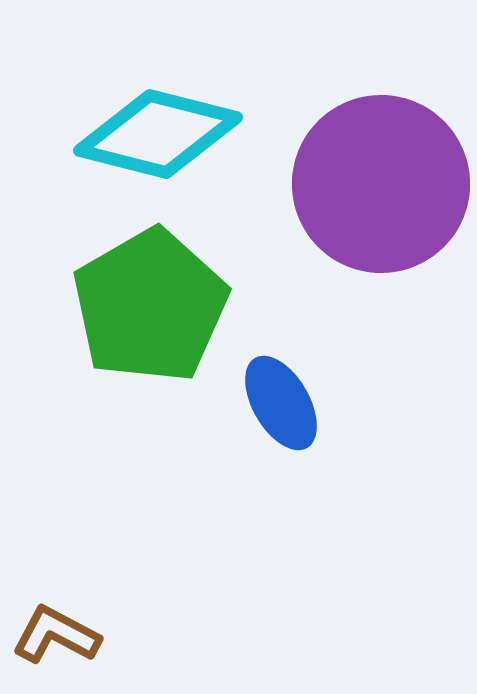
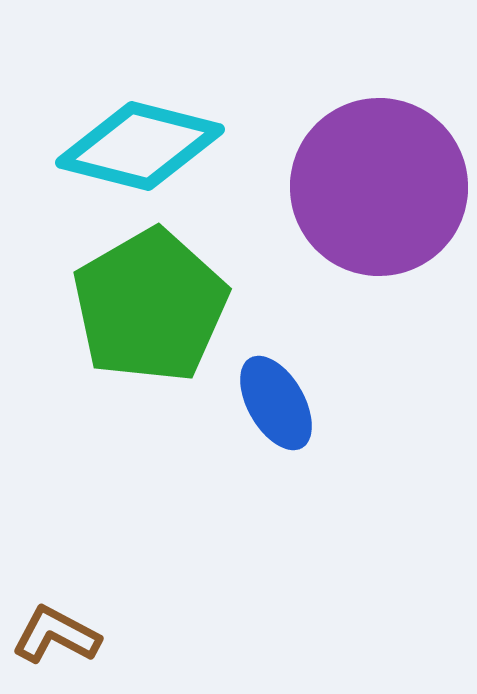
cyan diamond: moved 18 px left, 12 px down
purple circle: moved 2 px left, 3 px down
blue ellipse: moved 5 px left
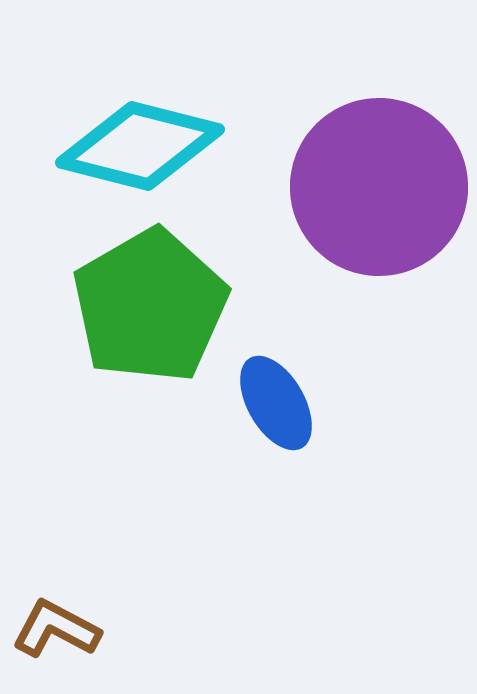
brown L-shape: moved 6 px up
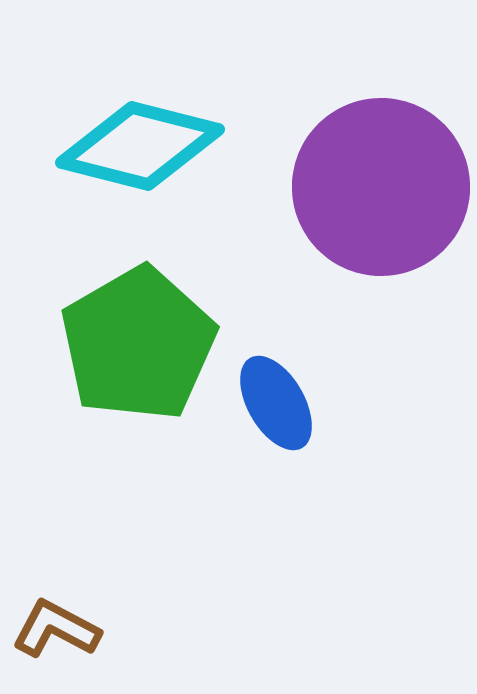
purple circle: moved 2 px right
green pentagon: moved 12 px left, 38 px down
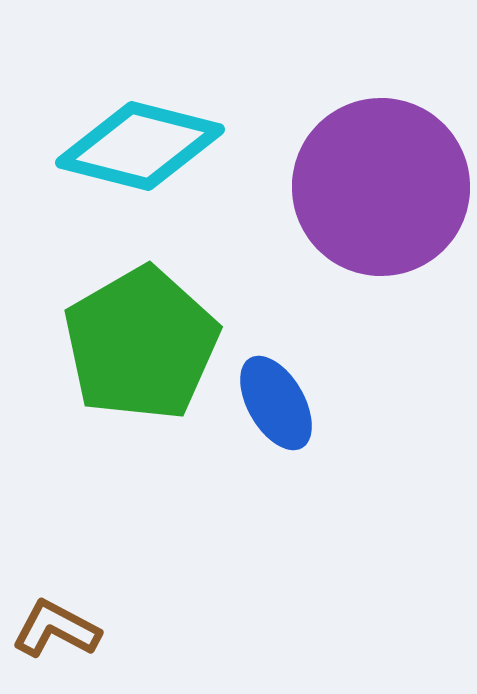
green pentagon: moved 3 px right
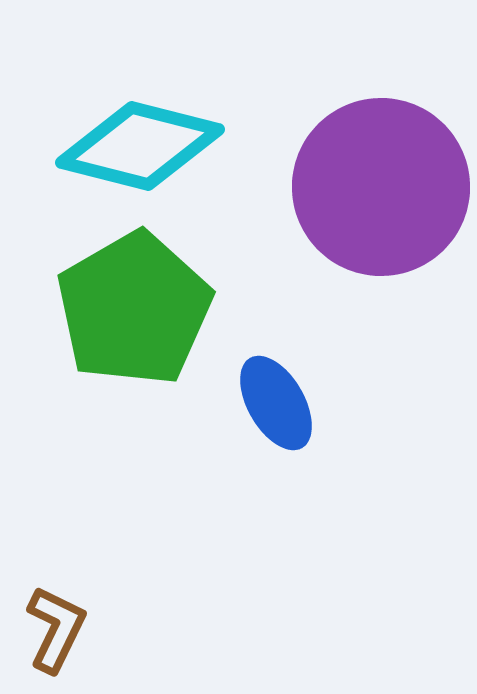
green pentagon: moved 7 px left, 35 px up
brown L-shape: rotated 88 degrees clockwise
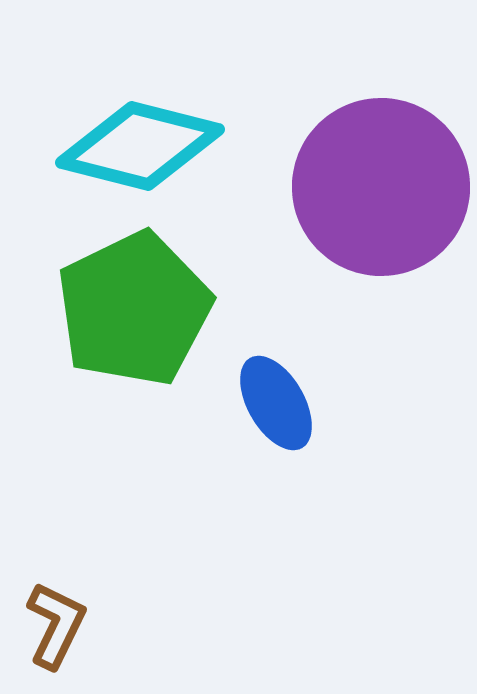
green pentagon: rotated 4 degrees clockwise
brown L-shape: moved 4 px up
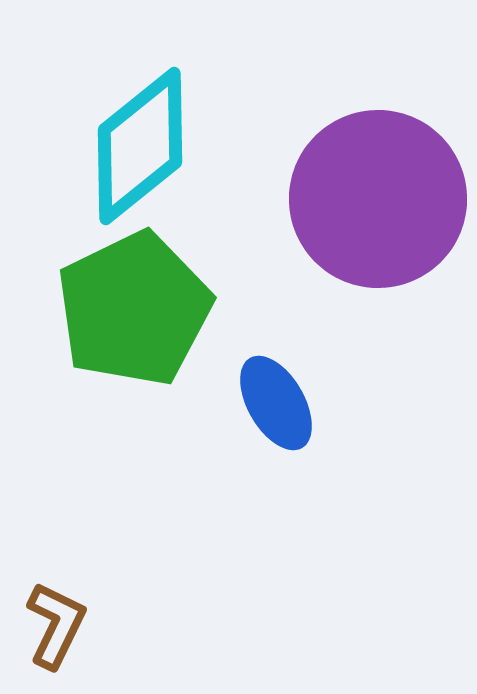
cyan diamond: rotated 53 degrees counterclockwise
purple circle: moved 3 px left, 12 px down
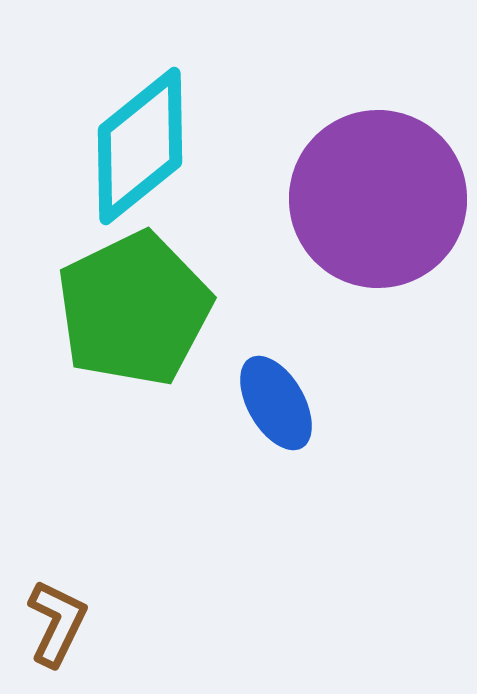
brown L-shape: moved 1 px right, 2 px up
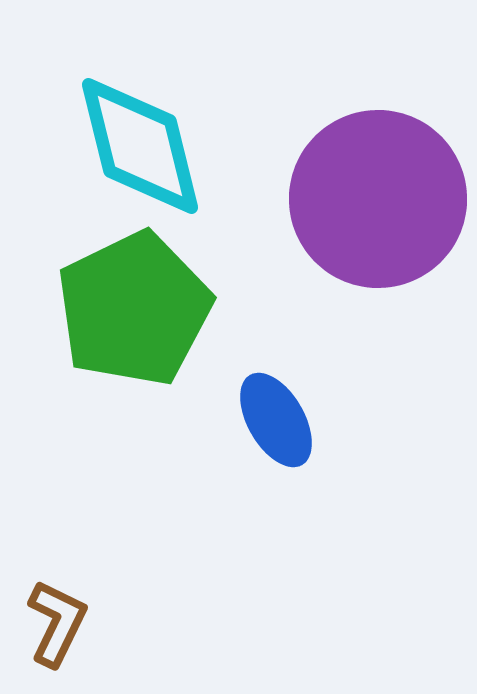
cyan diamond: rotated 65 degrees counterclockwise
blue ellipse: moved 17 px down
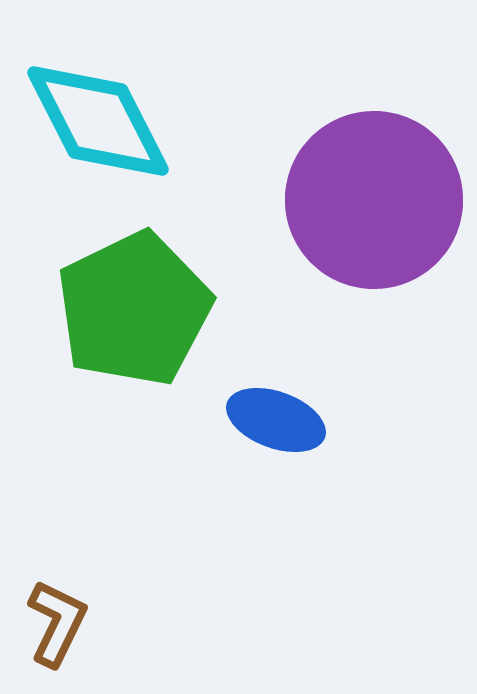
cyan diamond: moved 42 px left, 25 px up; rotated 13 degrees counterclockwise
purple circle: moved 4 px left, 1 px down
blue ellipse: rotated 40 degrees counterclockwise
